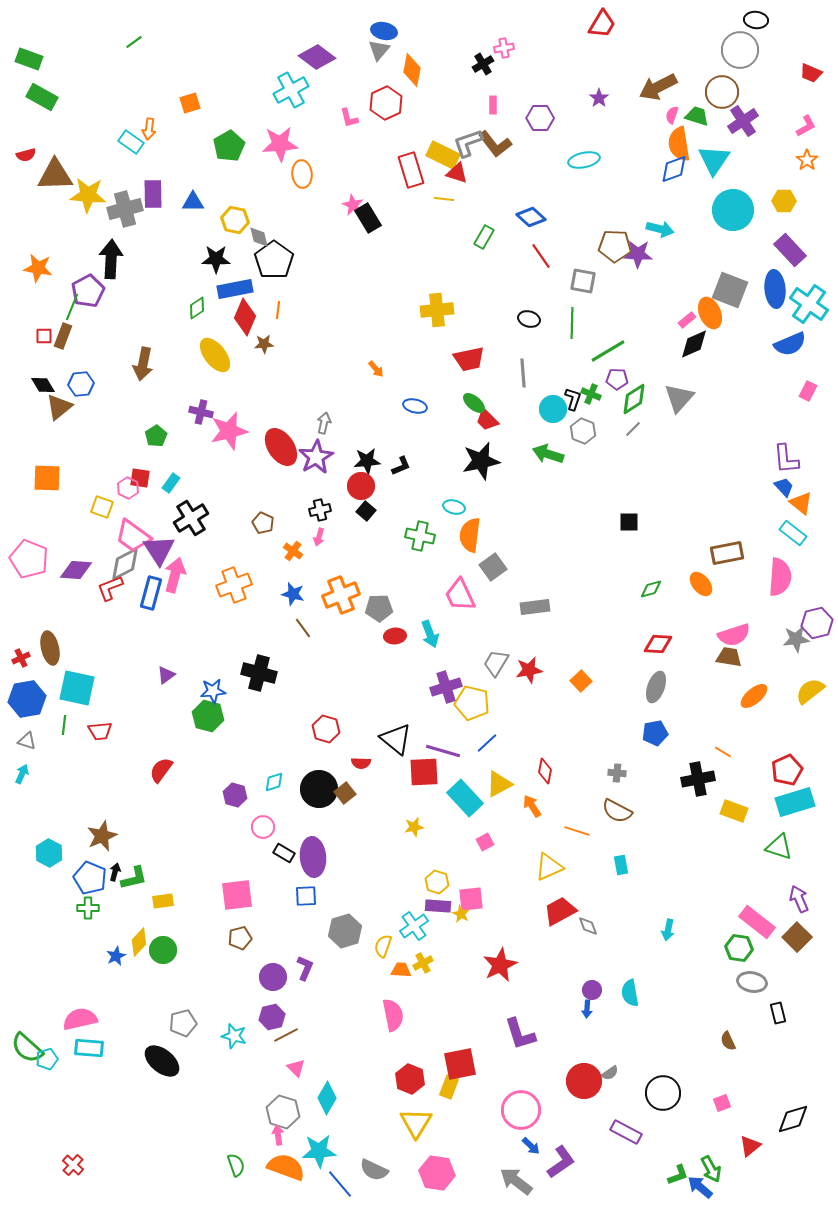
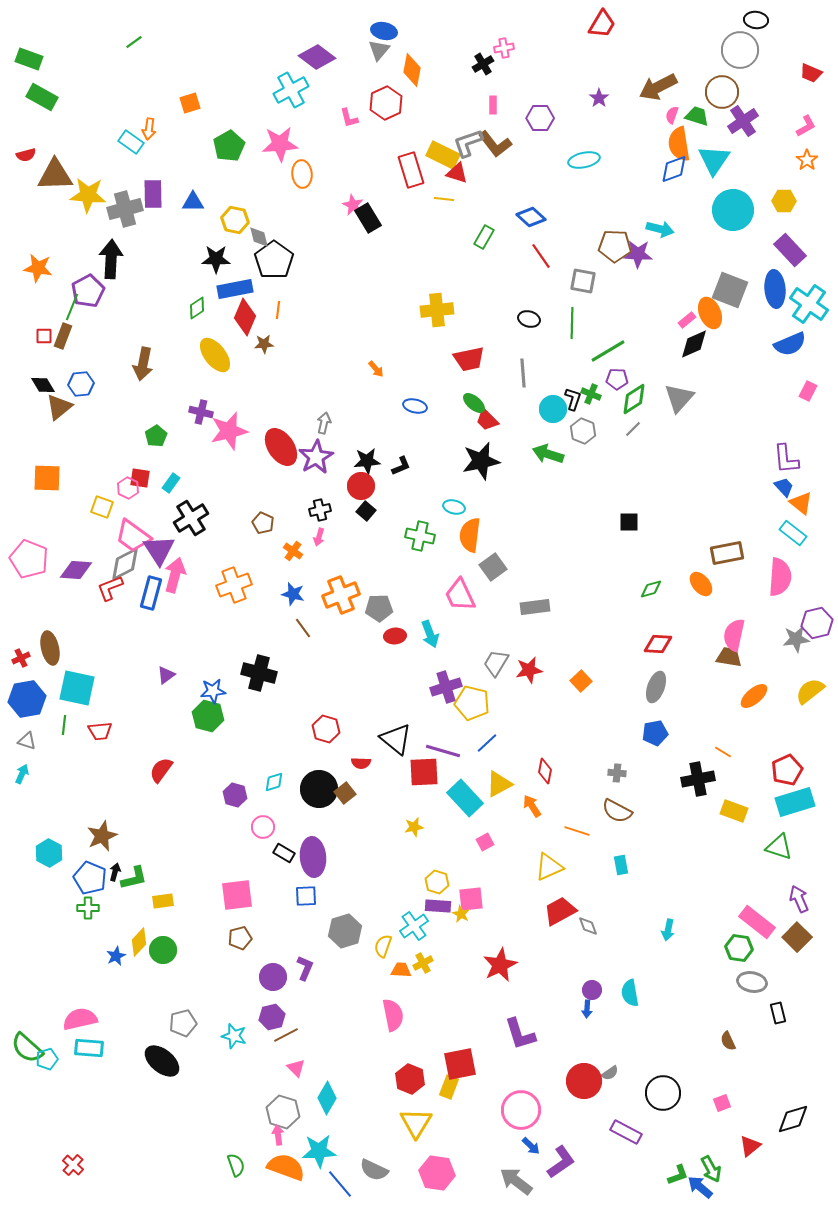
pink semicircle at (734, 635): rotated 120 degrees clockwise
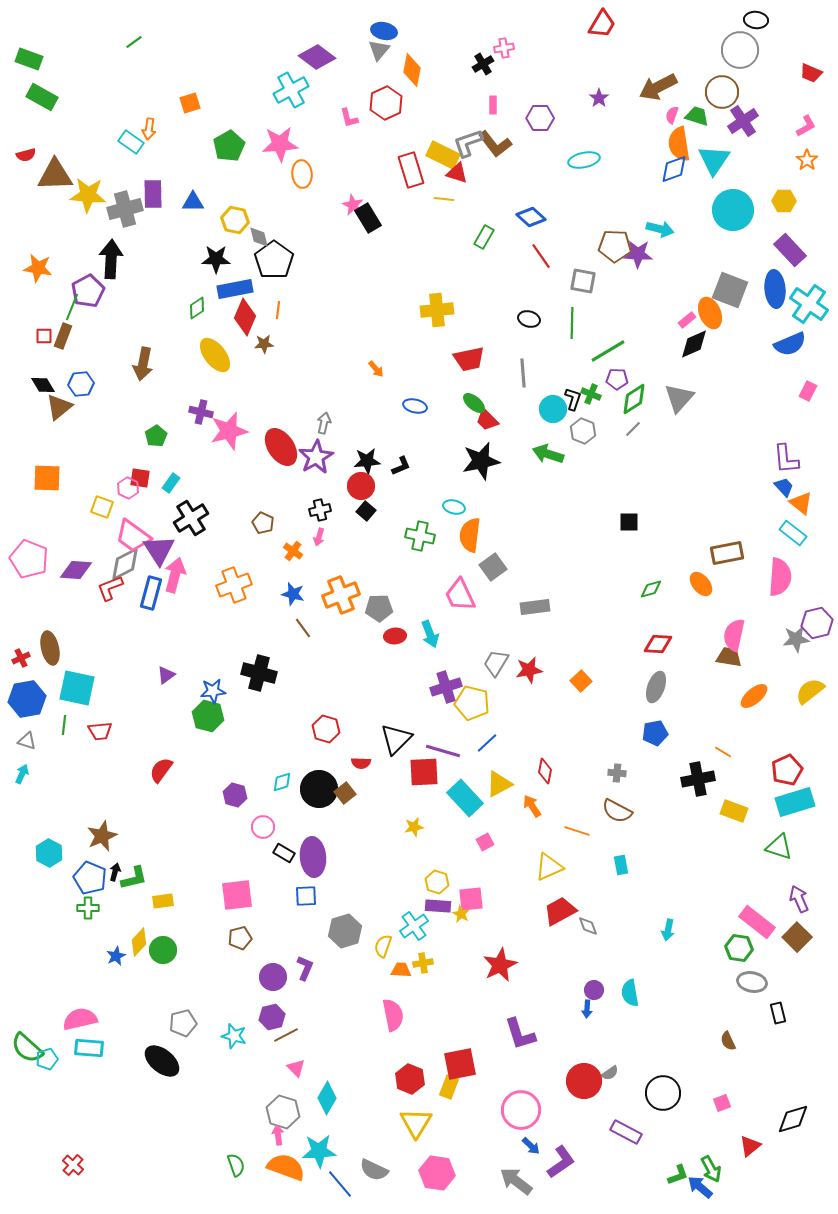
black triangle at (396, 739): rotated 36 degrees clockwise
cyan diamond at (274, 782): moved 8 px right
yellow cross at (423, 963): rotated 18 degrees clockwise
purple circle at (592, 990): moved 2 px right
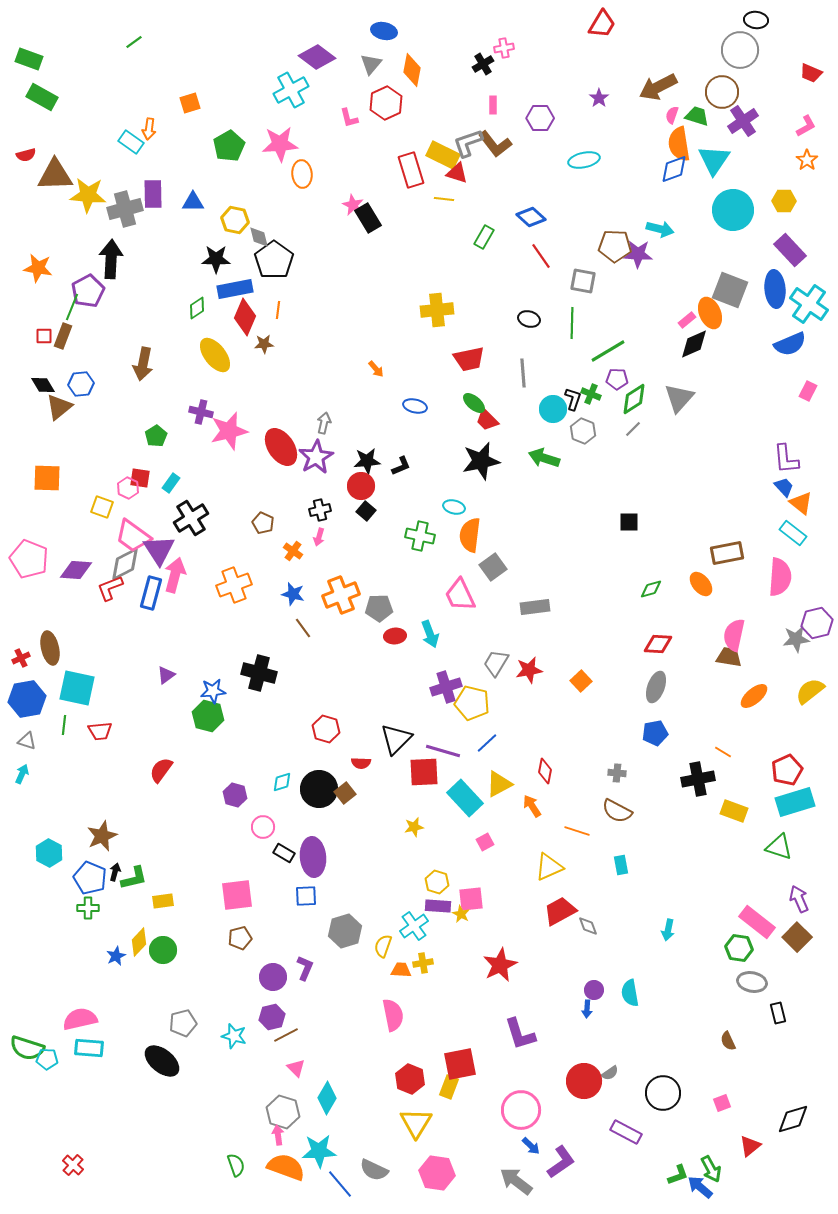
gray triangle at (379, 50): moved 8 px left, 14 px down
green arrow at (548, 454): moved 4 px left, 4 px down
green semicircle at (27, 1048): rotated 24 degrees counterclockwise
cyan pentagon at (47, 1059): rotated 20 degrees clockwise
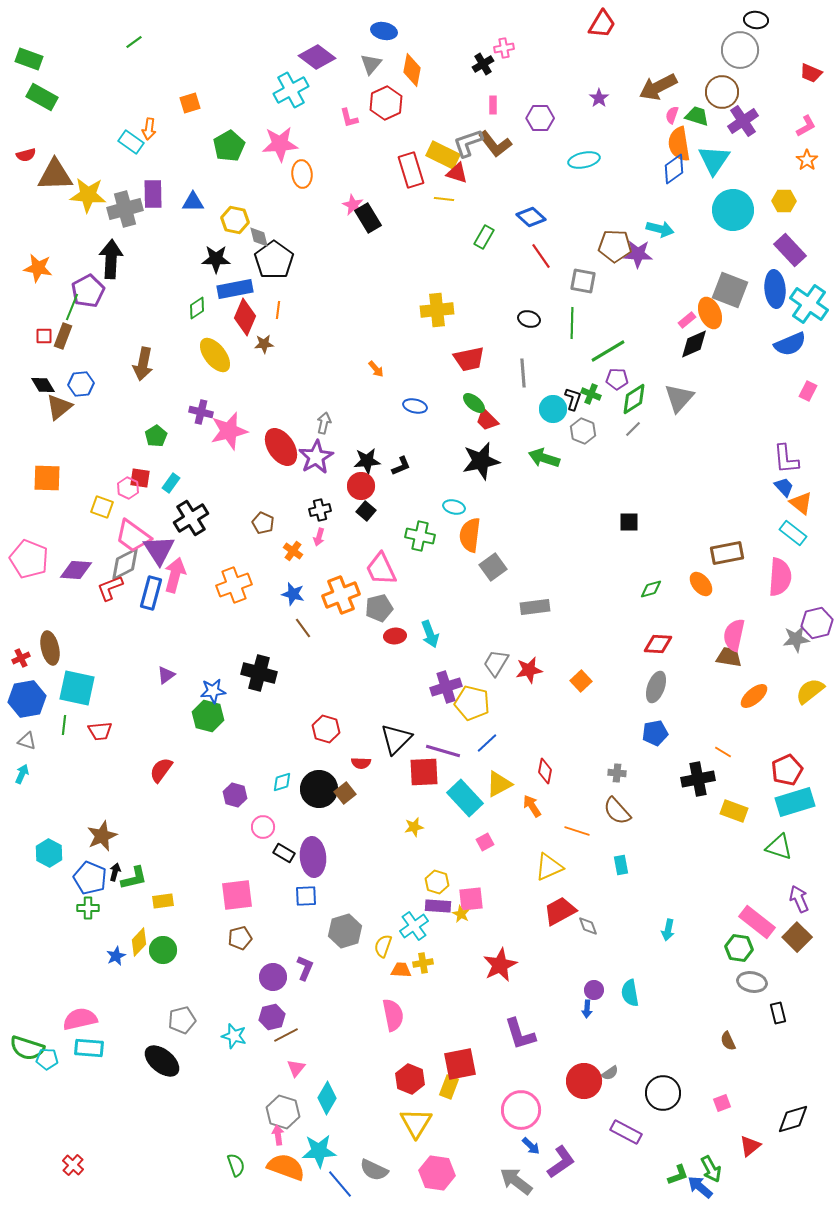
blue diamond at (674, 169): rotated 16 degrees counterclockwise
pink trapezoid at (460, 595): moved 79 px left, 26 px up
gray pentagon at (379, 608): rotated 12 degrees counterclockwise
brown semicircle at (617, 811): rotated 20 degrees clockwise
gray pentagon at (183, 1023): moved 1 px left, 3 px up
pink triangle at (296, 1068): rotated 24 degrees clockwise
